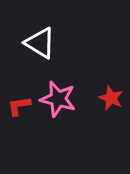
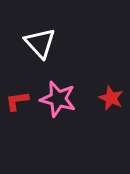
white triangle: rotated 16 degrees clockwise
red L-shape: moved 2 px left, 5 px up
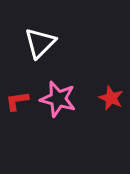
white triangle: rotated 28 degrees clockwise
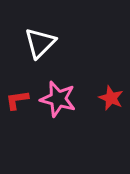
red L-shape: moved 1 px up
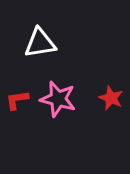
white triangle: rotated 36 degrees clockwise
